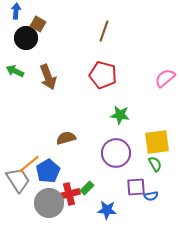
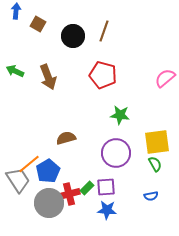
black circle: moved 47 px right, 2 px up
purple square: moved 30 px left
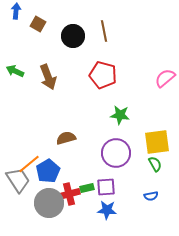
brown line: rotated 30 degrees counterclockwise
green rectangle: rotated 32 degrees clockwise
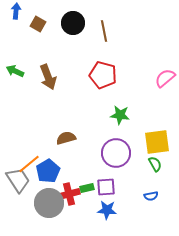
black circle: moved 13 px up
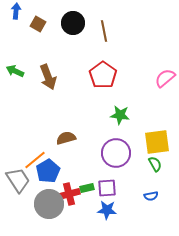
red pentagon: rotated 20 degrees clockwise
orange line: moved 6 px right, 4 px up
purple square: moved 1 px right, 1 px down
gray circle: moved 1 px down
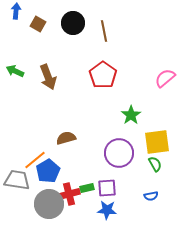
green star: moved 11 px right; rotated 30 degrees clockwise
purple circle: moved 3 px right
gray trapezoid: moved 1 px left; rotated 48 degrees counterclockwise
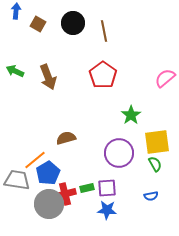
blue pentagon: moved 2 px down
red cross: moved 4 px left
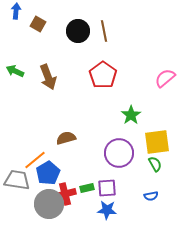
black circle: moved 5 px right, 8 px down
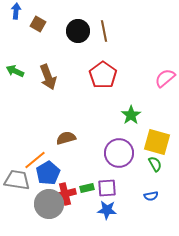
yellow square: rotated 24 degrees clockwise
